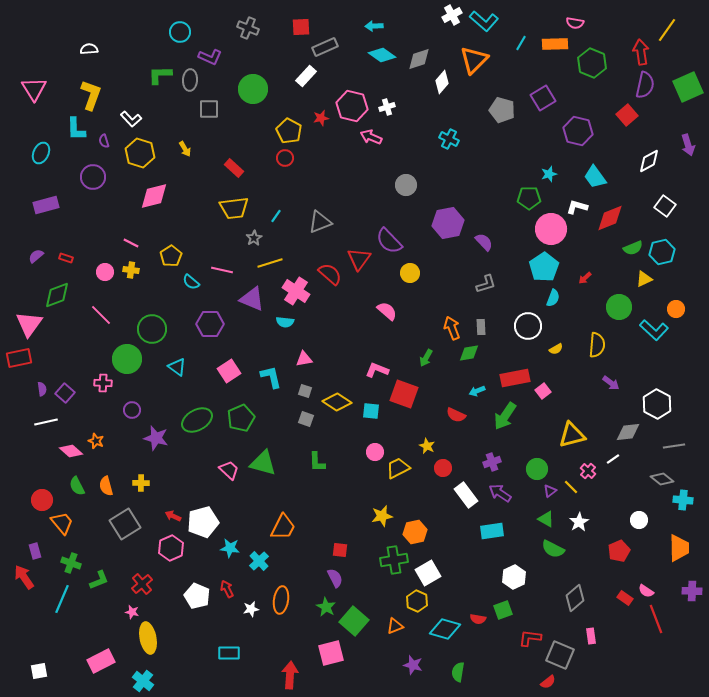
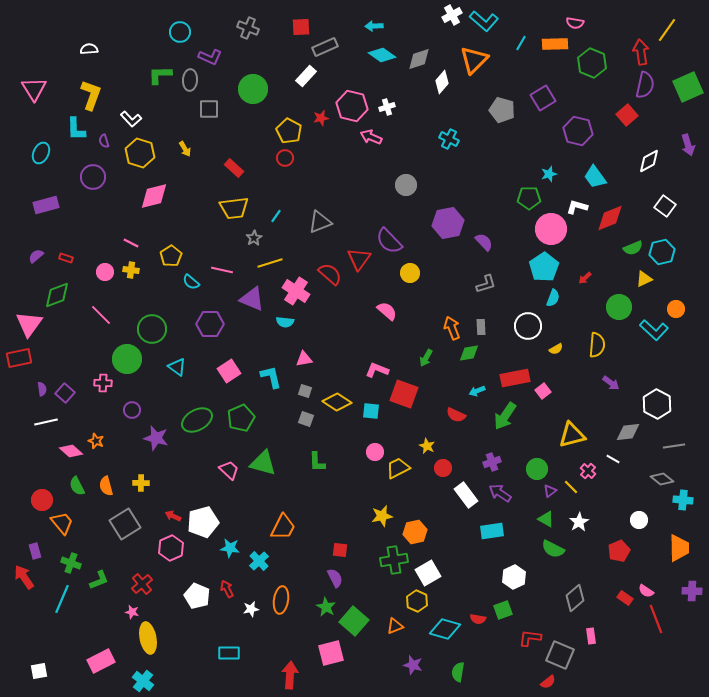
white line at (613, 459): rotated 64 degrees clockwise
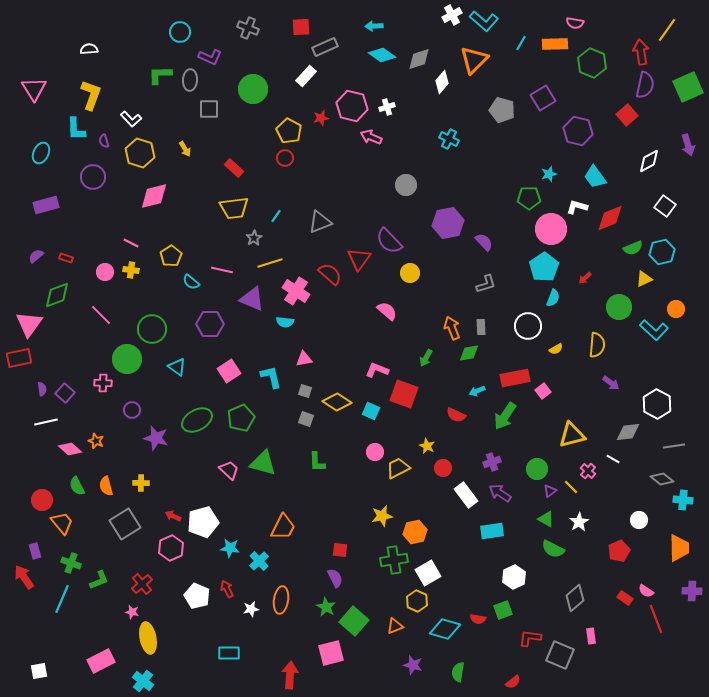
cyan square at (371, 411): rotated 18 degrees clockwise
pink diamond at (71, 451): moved 1 px left, 2 px up
red semicircle at (548, 682): moved 35 px left
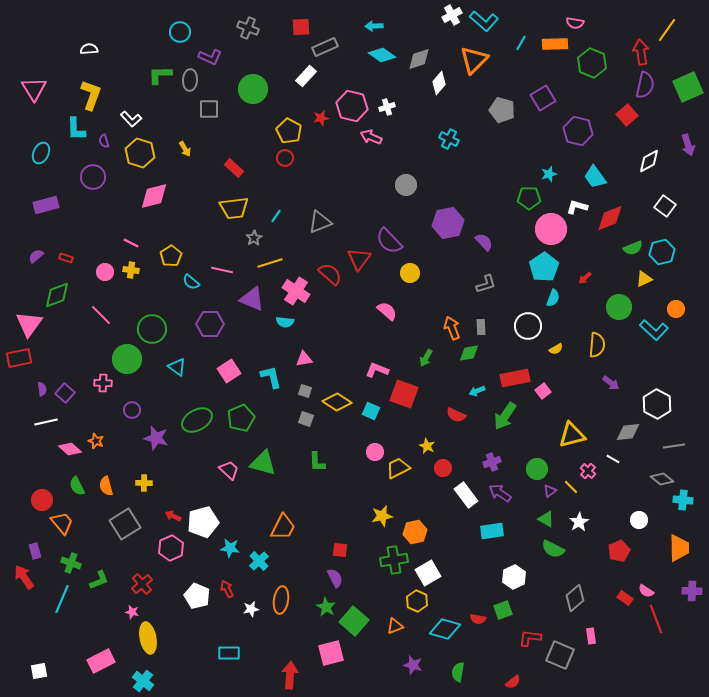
white diamond at (442, 82): moved 3 px left, 1 px down
yellow cross at (141, 483): moved 3 px right
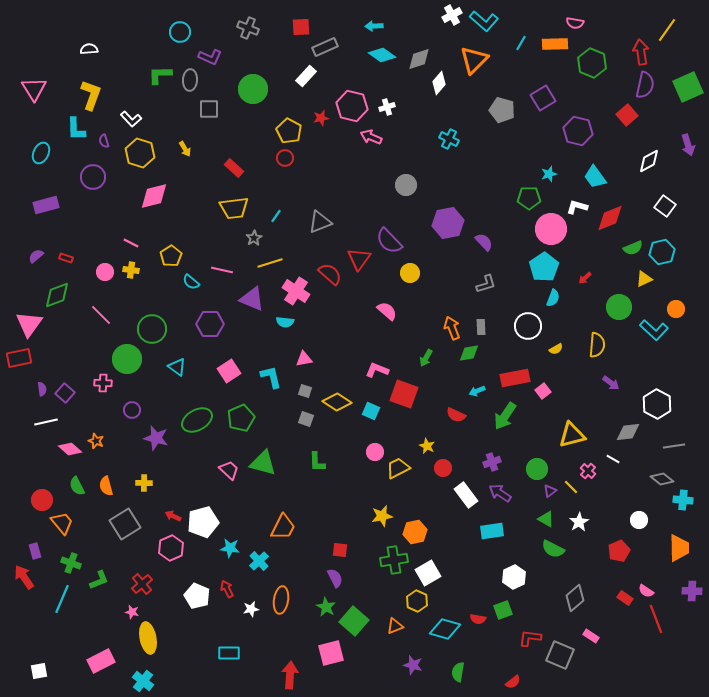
pink rectangle at (591, 636): rotated 49 degrees counterclockwise
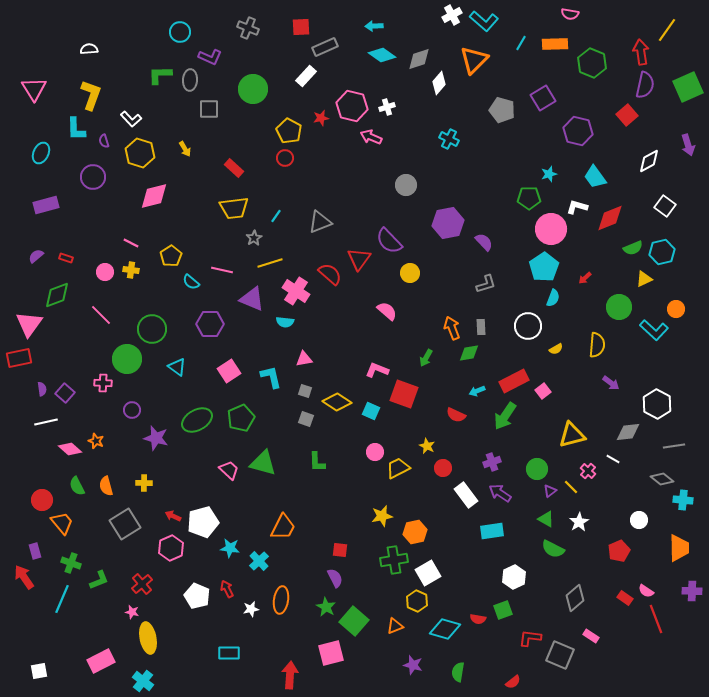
pink semicircle at (575, 23): moved 5 px left, 9 px up
red rectangle at (515, 378): moved 1 px left, 3 px down; rotated 16 degrees counterclockwise
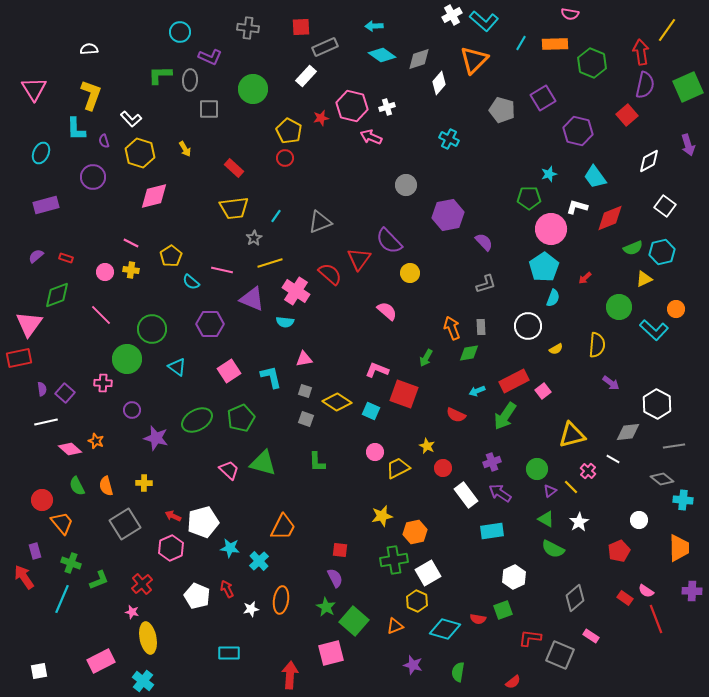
gray cross at (248, 28): rotated 15 degrees counterclockwise
purple hexagon at (448, 223): moved 8 px up
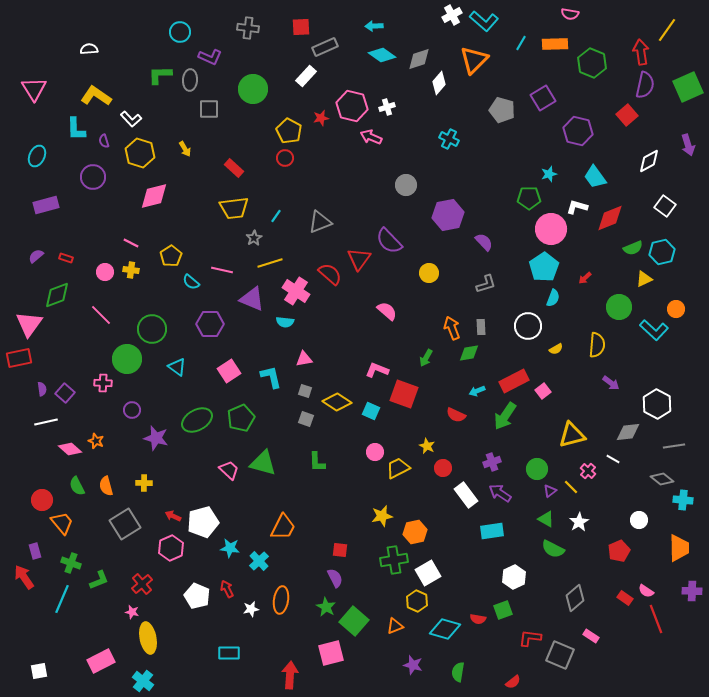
yellow L-shape at (91, 95): moved 5 px right, 1 px down; rotated 76 degrees counterclockwise
cyan ellipse at (41, 153): moved 4 px left, 3 px down
yellow circle at (410, 273): moved 19 px right
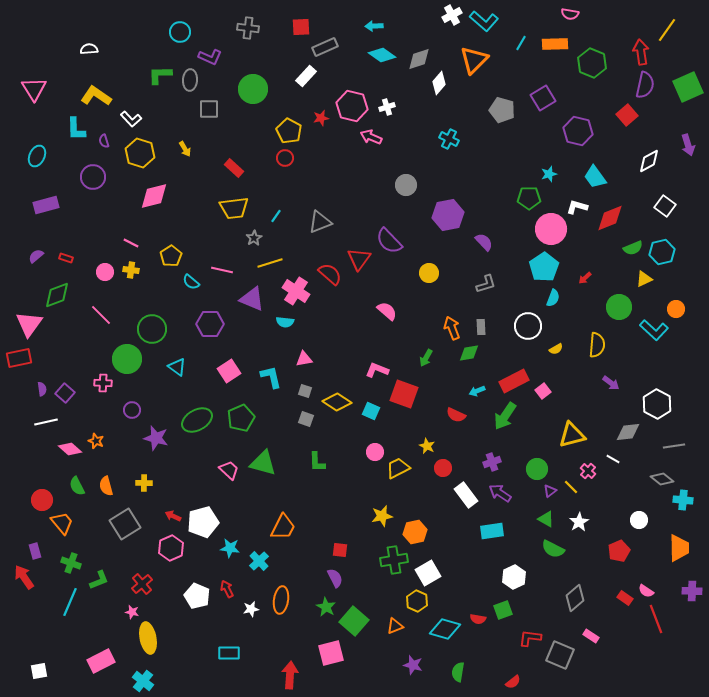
cyan line at (62, 599): moved 8 px right, 3 px down
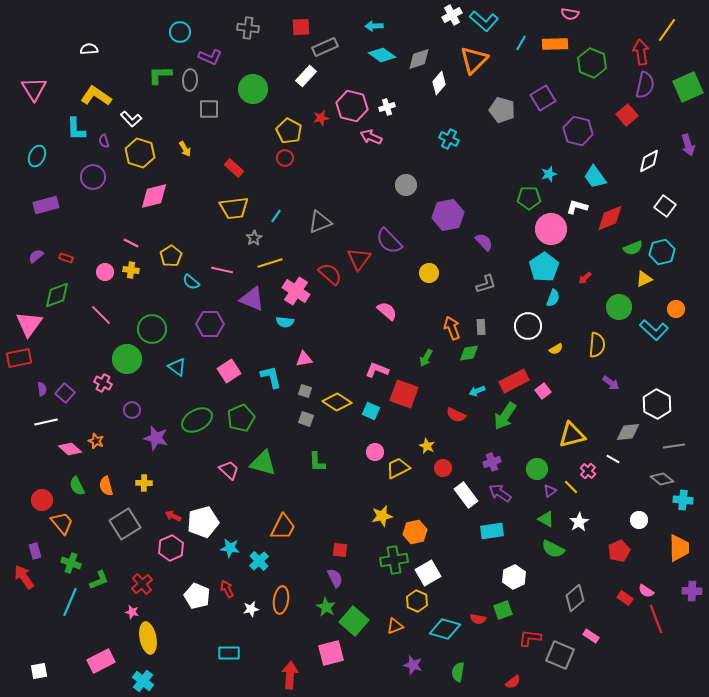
pink cross at (103, 383): rotated 24 degrees clockwise
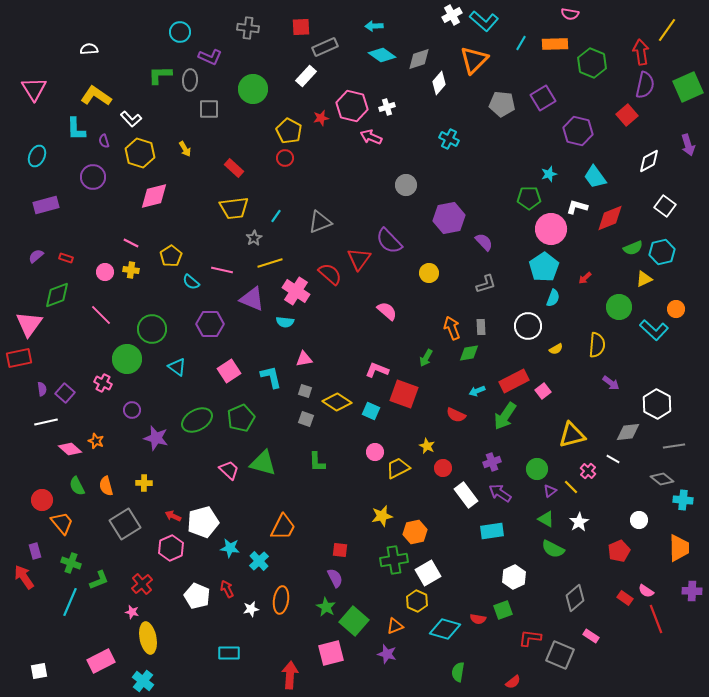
gray pentagon at (502, 110): moved 6 px up; rotated 10 degrees counterclockwise
purple hexagon at (448, 215): moved 1 px right, 3 px down
purple star at (413, 665): moved 26 px left, 11 px up
